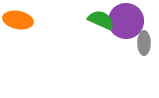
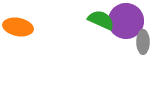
orange ellipse: moved 7 px down
gray ellipse: moved 1 px left, 1 px up
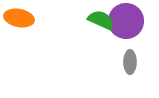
orange ellipse: moved 1 px right, 9 px up
gray ellipse: moved 13 px left, 20 px down
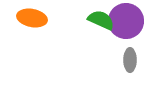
orange ellipse: moved 13 px right
gray ellipse: moved 2 px up
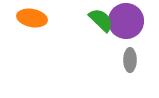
green semicircle: rotated 20 degrees clockwise
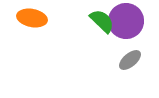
green semicircle: moved 1 px right, 1 px down
gray ellipse: rotated 50 degrees clockwise
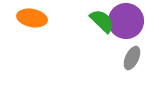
gray ellipse: moved 2 px right, 2 px up; rotated 25 degrees counterclockwise
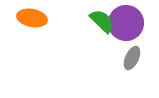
purple circle: moved 2 px down
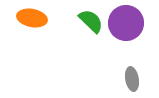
green semicircle: moved 11 px left
gray ellipse: moved 21 px down; rotated 35 degrees counterclockwise
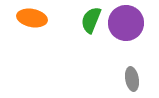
green semicircle: moved 1 px up; rotated 112 degrees counterclockwise
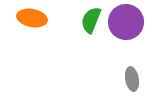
purple circle: moved 1 px up
